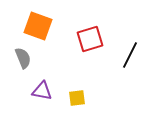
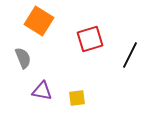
orange square: moved 1 px right, 5 px up; rotated 12 degrees clockwise
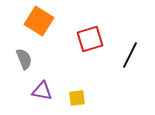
gray semicircle: moved 1 px right, 1 px down
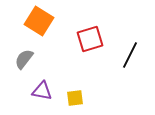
gray semicircle: rotated 120 degrees counterclockwise
yellow square: moved 2 px left
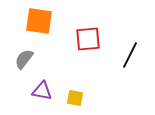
orange square: rotated 24 degrees counterclockwise
red square: moved 2 px left; rotated 12 degrees clockwise
yellow square: rotated 18 degrees clockwise
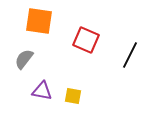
red square: moved 2 px left, 1 px down; rotated 28 degrees clockwise
yellow square: moved 2 px left, 2 px up
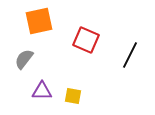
orange square: rotated 20 degrees counterclockwise
purple triangle: rotated 10 degrees counterclockwise
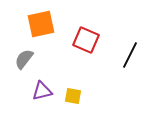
orange square: moved 2 px right, 3 px down
purple triangle: rotated 15 degrees counterclockwise
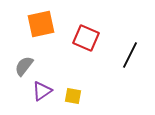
red square: moved 2 px up
gray semicircle: moved 7 px down
purple triangle: rotated 20 degrees counterclockwise
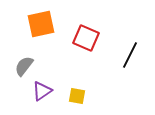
yellow square: moved 4 px right
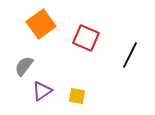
orange square: rotated 24 degrees counterclockwise
